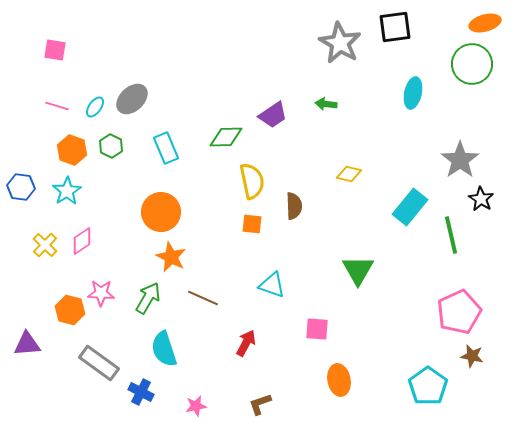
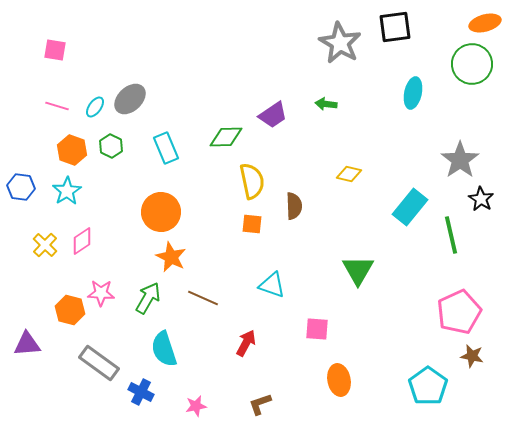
gray ellipse at (132, 99): moved 2 px left
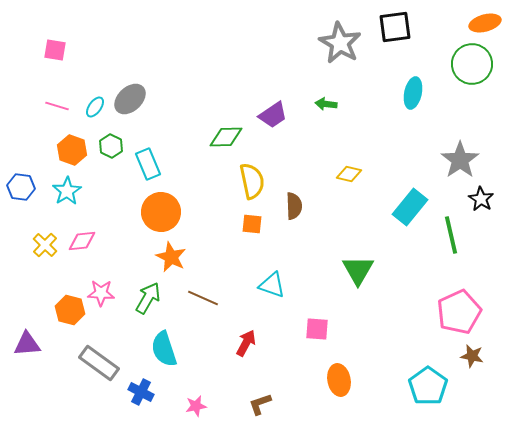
cyan rectangle at (166, 148): moved 18 px left, 16 px down
pink diamond at (82, 241): rotated 28 degrees clockwise
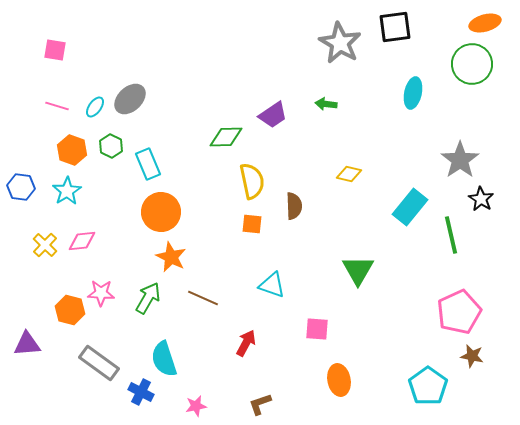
cyan semicircle at (164, 349): moved 10 px down
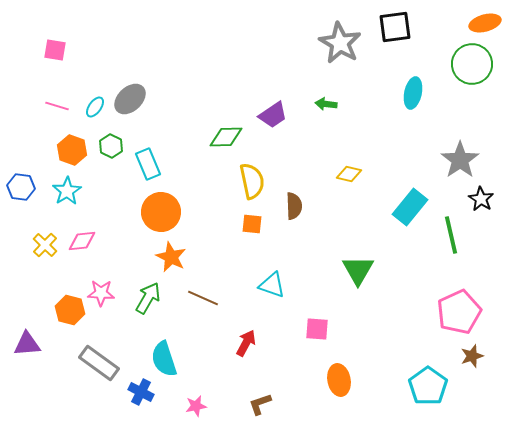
brown star at (472, 356): rotated 30 degrees counterclockwise
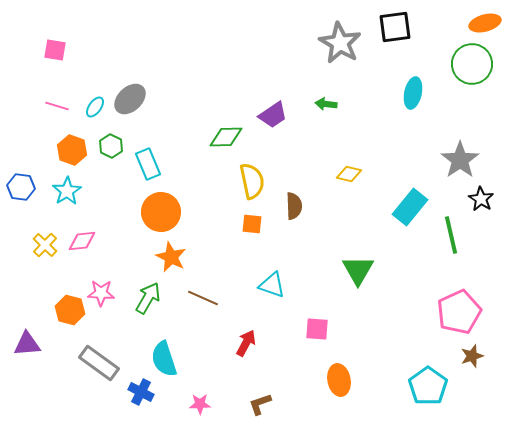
pink star at (196, 406): moved 4 px right, 2 px up; rotated 10 degrees clockwise
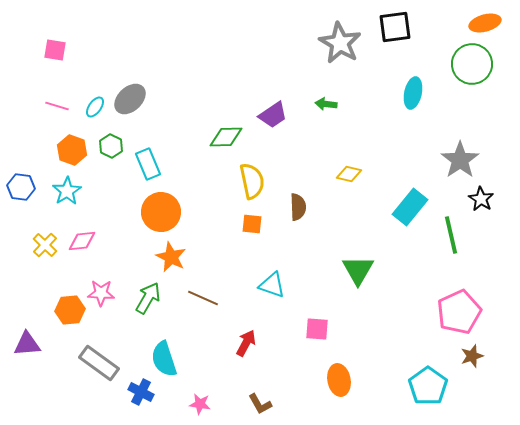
brown semicircle at (294, 206): moved 4 px right, 1 px down
orange hexagon at (70, 310): rotated 20 degrees counterclockwise
pink star at (200, 404): rotated 10 degrees clockwise
brown L-shape at (260, 404): rotated 100 degrees counterclockwise
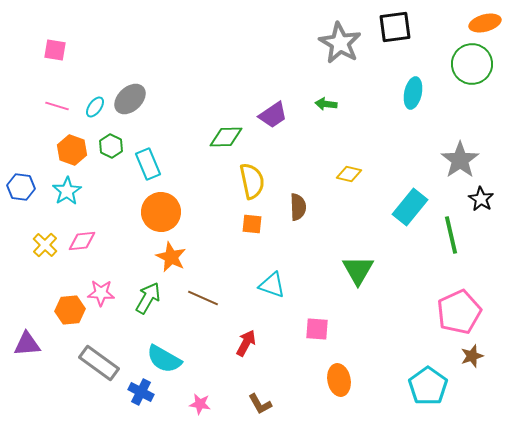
cyan semicircle at (164, 359): rotated 42 degrees counterclockwise
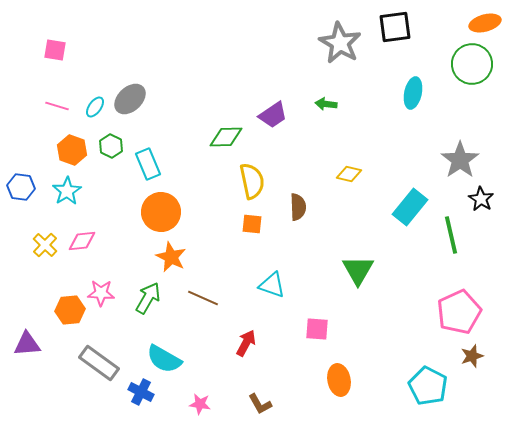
cyan pentagon at (428, 386): rotated 9 degrees counterclockwise
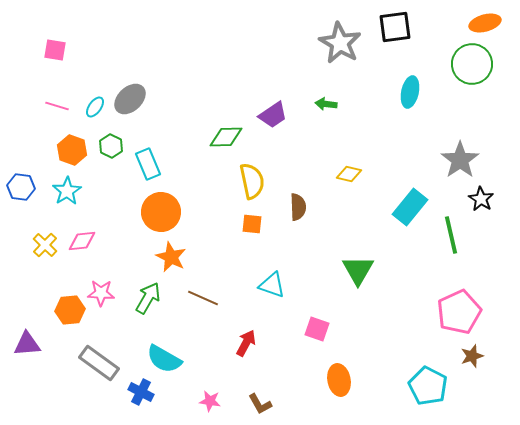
cyan ellipse at (413, 93): moved 3 px left, 1 px up
pink square at (317, 329): rotated 15 degrees clockwise
pink star at (200, 404): moved 10 px right, 3 px up
